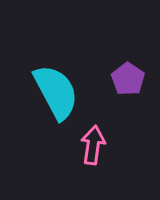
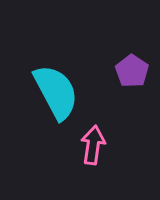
purple pentagon: moved 4 px right, 8 px up
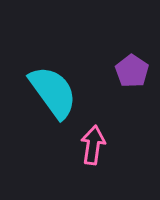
cyan semicircle: moved 3 px left; rotated 8 degrees counterclockwise
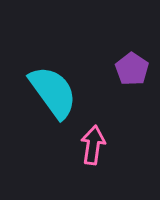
purple pentagon: moved 2 px up
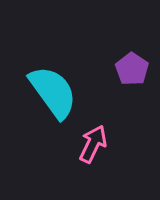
pink arrow: moved 1 px up; rotated 18 degrees clockwise
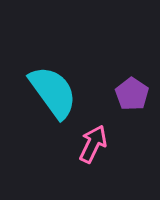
purple pentagon: moved 25 px down
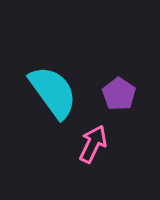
purple pentagon: moved 13 px left
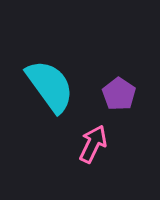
cyan semicircle: moved 3 px left, 6 px up
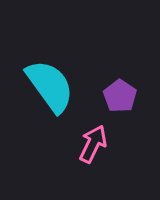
purple pentagon: moved 1 px right, 2 px down
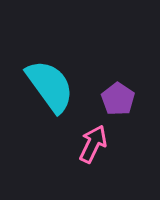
purple pentagon: moved 2 px left, 3 px down
